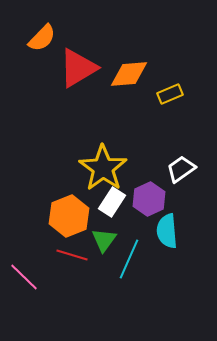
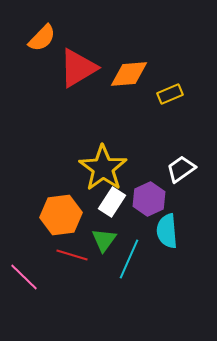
orange hexagon: moved 8 px left, 1 px up; rotated 15 degrees clockwise
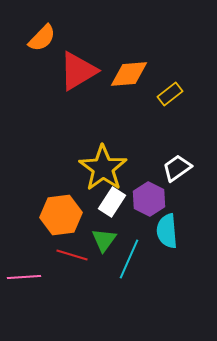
red triangle: moved 3 px down
yellow rectangle: rotated 15 degrees counterclockwise
white trapezoid: moved 4 px left, 1 px up
purple hexagon: rotated 8 degrees counterclockwise
pink line: rotated 48 degrees counterclockwise
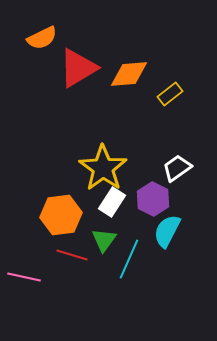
orange semicircle: rotated 20 degrees clockwise
red triangle: moved 3 px up
purple hexagon: moved 4 px right
cyan semicircle: rotated 32 degrees clockwise
pink line: rotated 16 degrees clockwise
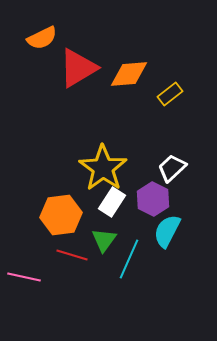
white trapezoid: moved 5 px left; rotated 8 degrees counterclockwise
